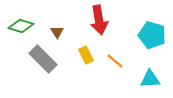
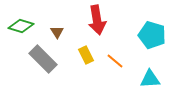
red arrow: moved 2 px left
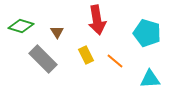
cyan pentagon: moved 5 px left, 2 px up
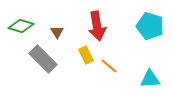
red arrow: moved 6 px down
cyan pentagon: moved 3 px right, 7 px up
orange line: moved 6 px left, 5 px down
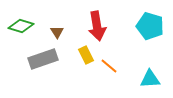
gray rectangle: rotated 64 degrees counterclockwise
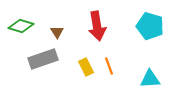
yellow rectangle: moved 12 px down
orange line: rotated 30 degrees clockwise
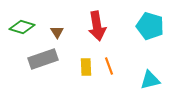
green diamond: moved 1 px right, 1 px down
yellow rectangle: rotated 24 degrees clockwise
cyan triangle: moved 1 px down; rotated 10 degrees counterclockwise
